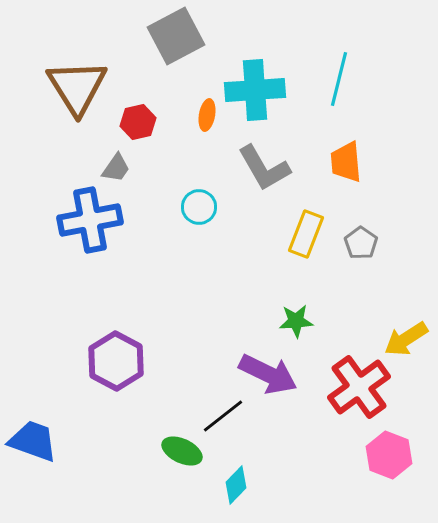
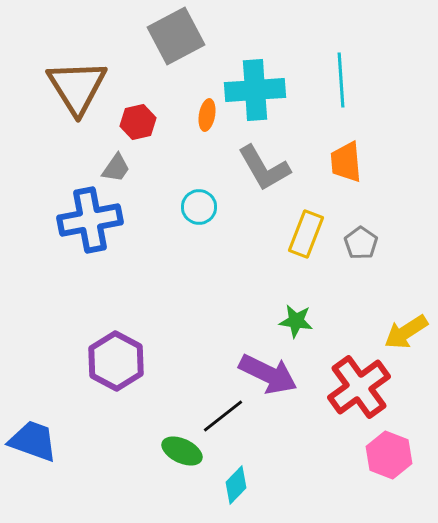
cyan line: moved 2 px right, 1 px down; rotated 18 degrees counterclockwise
green star: rotated 12 degrees clockwise
yellow arrow: moved 7 px up
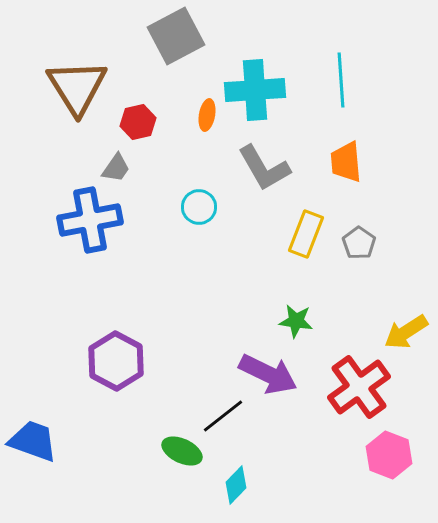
gray pentagon: moved 2 px left
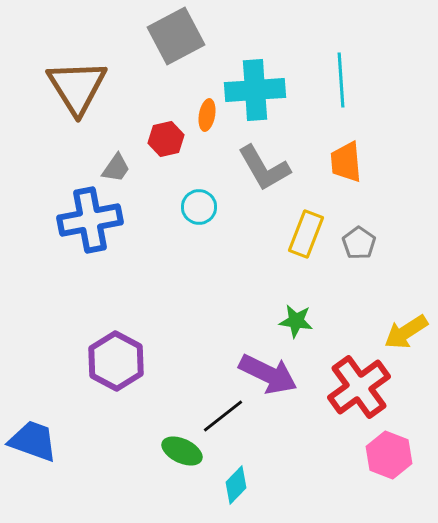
red hexagon: moved 28 px right, 17 px down
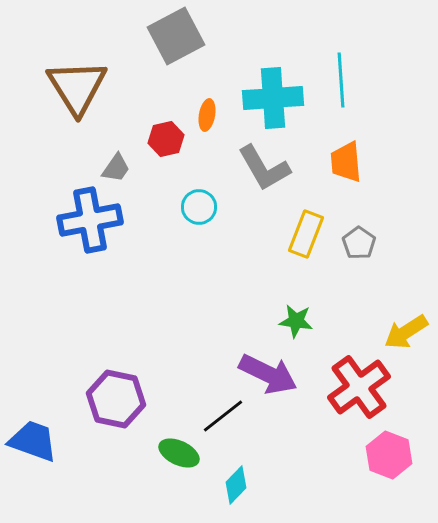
cyan cross: moved 18 px right, 8 px down
purple hexagon: moved 38 px down; rotated 16 degrees counterclockwise
green ellipse: moved 3 px left, 2 px down
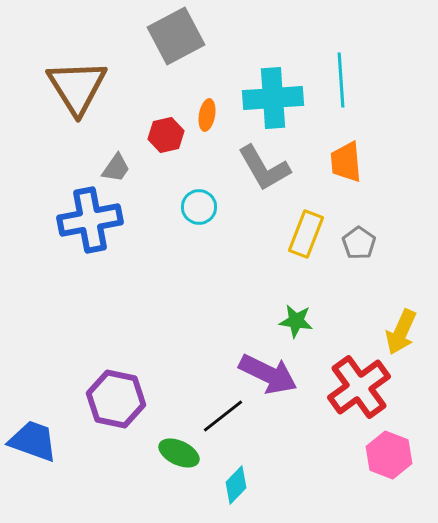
red hexagon: moved 4 px up
yellow arrow: moved 5 px left; rotated 33 degrees counterclockwise
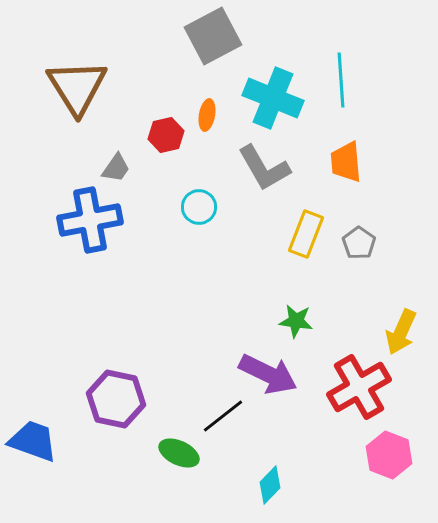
gray square: moved 37 px right
cyan cross: rotated 26 degrees clockwise
red cross: rotated 6 degrees clockwise
cyan diamond: moved 34 px right
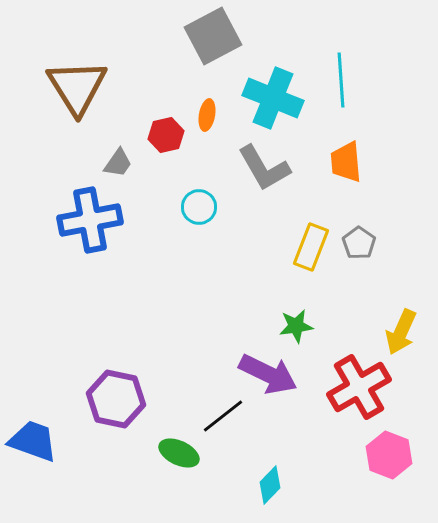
gray trapezoid: moved 2 px right, 5 px up
yellow rectangle: moved 5 px right, 13 px down
green star: moved 5 px down; rotated 16 degrees counterclockwise
